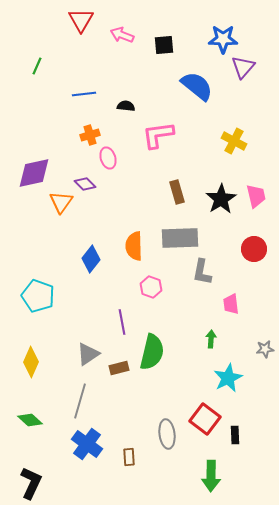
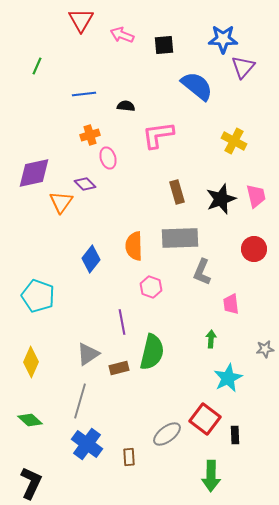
black star at (221, 199): rotated 12 degrees clockwise
gray L-shape at (202, 272): rotated 12 degrees clockwise
gray ellipse at (167, 434): rotated 60 degrees clockwise
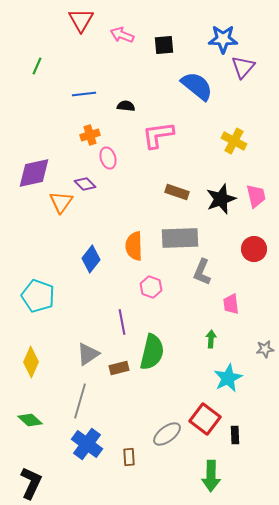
brown rectangle at (177, 192): rotated 55 degrees counterclockwise
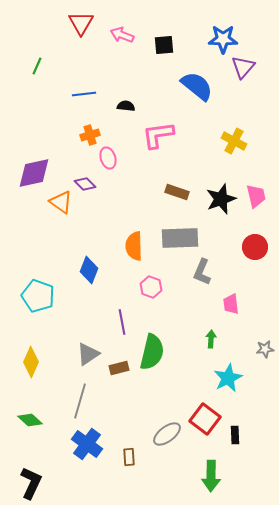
red triangle at (81, 20): moved 3 px down
orange triangle at (61, 202): rotated 30 degrees counterclockwise
red circle at (254, 249): moved 1 px right, 2 px up
blue diamond at (91, 259): moved 2 px left, 11 px down; rotated 16 degrees counterclockwise
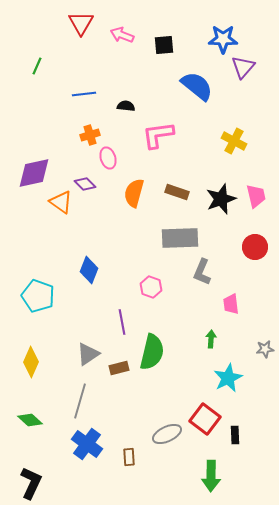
orange semicircle at (134, 246): moved 53 px up; rotated 16 degrees clockwise
gray ellipse at (167, 434): rotated 12 degrees clockwise
